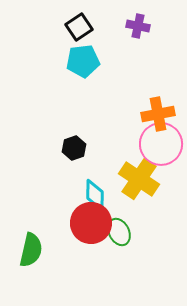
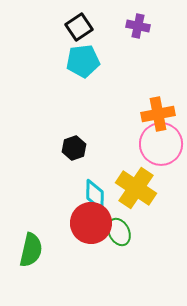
yellow cross: moved 3 px left, 9 px down
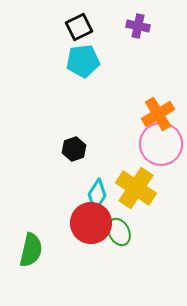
black square: rotated 8 degrees clockwise
orange cross: rotated 20 degrees counterclockwise
black hexagon: moved 1 px down
cyan diamond: moved 2 px right; rotated 32 degrees clockwise
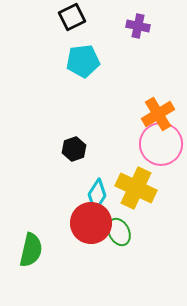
black square: moved 7 px left, 10 px up
yellow cross: rotated 9 degrees counterclockwise
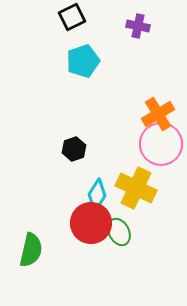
cyan pentagon: rotated 12 degrees counterclockwise
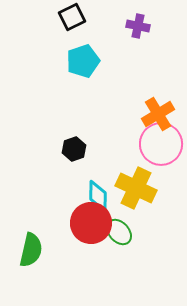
cyan diamond: moved 1 px right, 1 px down; rotated 32 degrees counterclockwise
green ellipse: rotated 16 degrees counterclockwise
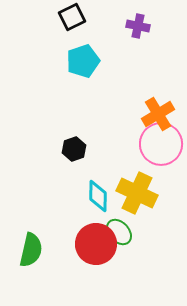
yellow cross: moved 1 px right, 5 px down
red circle: moved 5 px right, 21 px down
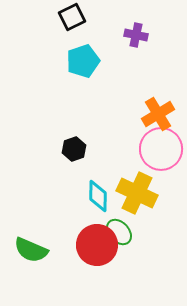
purple cross: moved 2 px left, 9 px down
pink circle: moved 5 px down
red circle: moved 1 px right, 1 px down
green semicircle: rotated 100 degrees clockwise
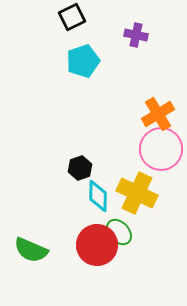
black hexagon: moved 6 px right, 19 px down
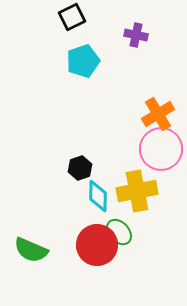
yellow cross: moved 2 px up; rotated 36 degrees counterclockwise
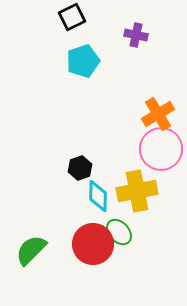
red circle: moved 4 px left, 1 px up
green semicircle: rotated 112 degrees clockwise
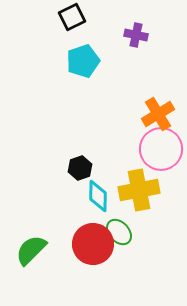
yellow cross: moved 2 px right, 1 px up
